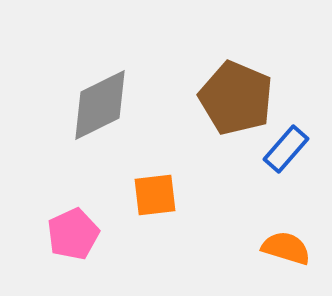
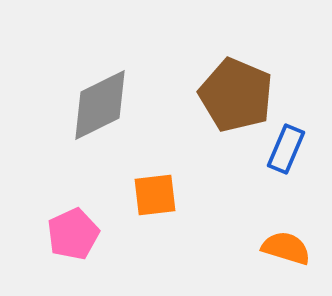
brown pentagon: moved 3 px up
blue rectangle: rotated 18 degrees counterclockwise
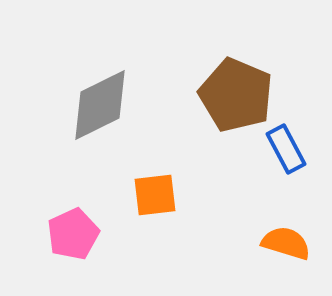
blue rectangle: rotated 51 degrees counterclockwise
orange semicircle: moved 5 px up
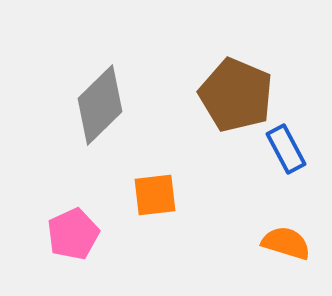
gray diamond: rotated 18 degrees counterclockwise
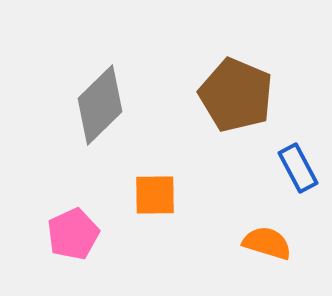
blue rectangle: moved 12 px right, 19 px down
orange square: rotated 6 degrees clockwise
orange semicircle: moved 19 px left
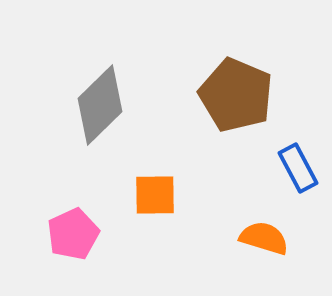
orange semicircle: moved 3 px left, 5 px up
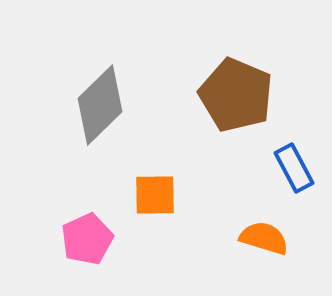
blue rectangle: moved 4 px left
pink pentagon: moved 14 px right, 5 px down
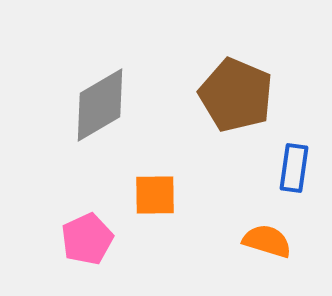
gray diamond: rotated 14 degrees clockwise
blue rectangle: rotated 36 degrees clockwise
orange semicircle: moved 3 px right, 3 px down
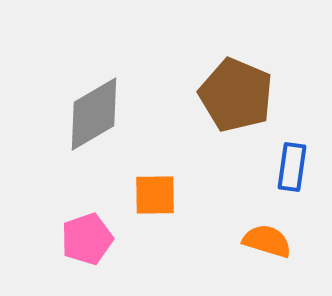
gray diamond: moved 6 px left, 9 px down
blue rectangle: moved 2 px left, 1 px up
pink pentagon: rotated 6 degrees clockwise
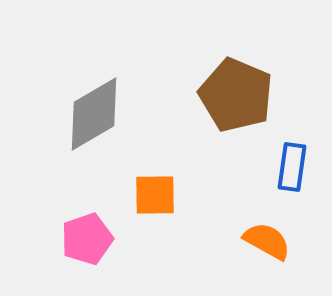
orange semicircle: rotated 12 degrees clockwise
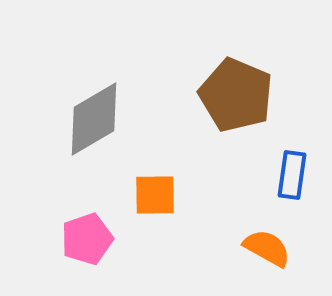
gray diamond: moved 5 px down
blue rectangle: moved 8 px down
orange semicircle: moved 7 px down
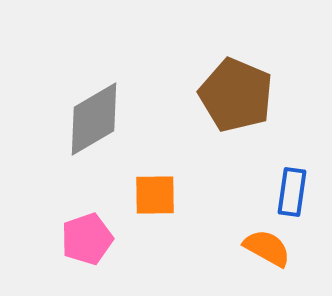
blue rectangle: moved 17 px down
